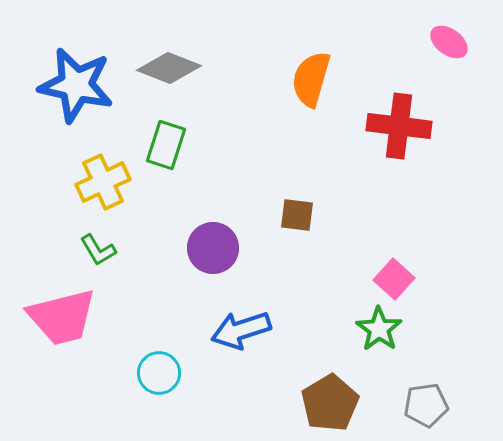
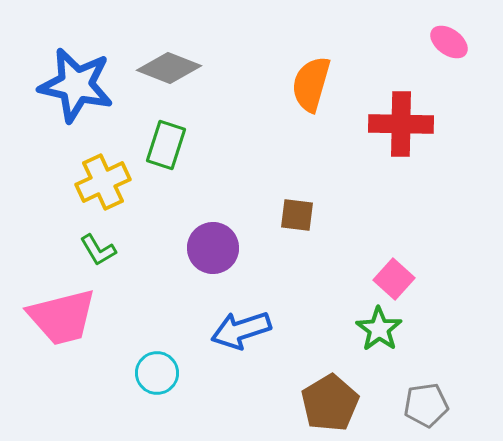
orange semicircle: moved 5 px down
red cross: moved 2 px right, 2 px up; rotated 6 degrees counterclockwise
cyan circle: moved 2 px left
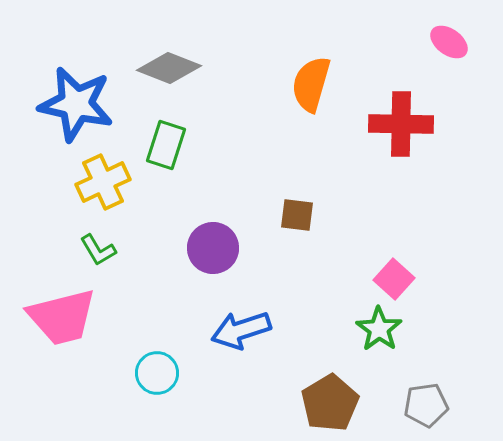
blue star: moved 19 px down
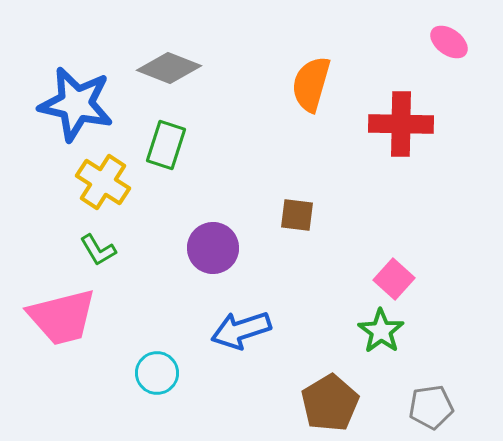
yellow cross: rotated 32 degrees counterclockwise
green star: moved 2 px right, 2 px down
gray pentagon: moved 5 px right, 2 px down
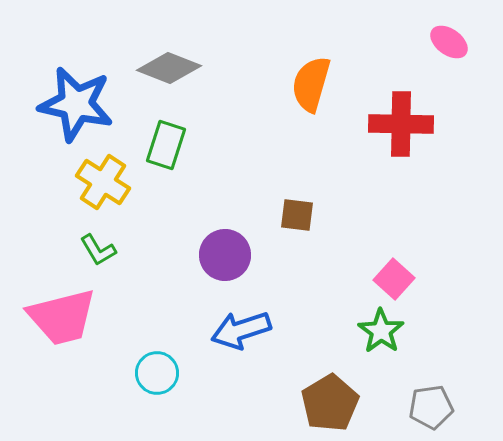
purple circle: moved 12 px right, 7 px down
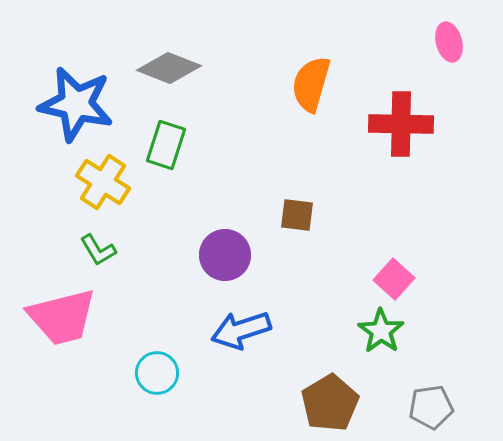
pink ellipse: rotated 39 degrees clockwise
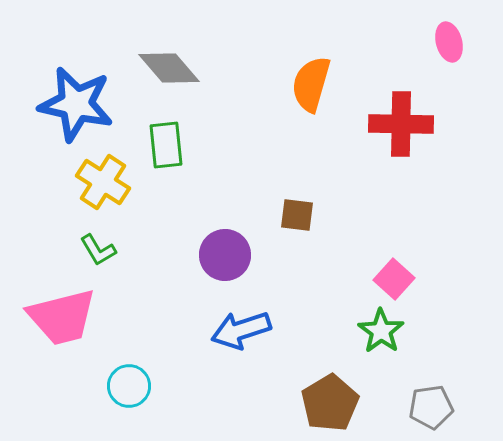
gray diamond: rotated 28 degrees clockwise
green rectangle: rotated 24 degrees counterclockwise
cyan circle: moved 28 px left, 13 px down
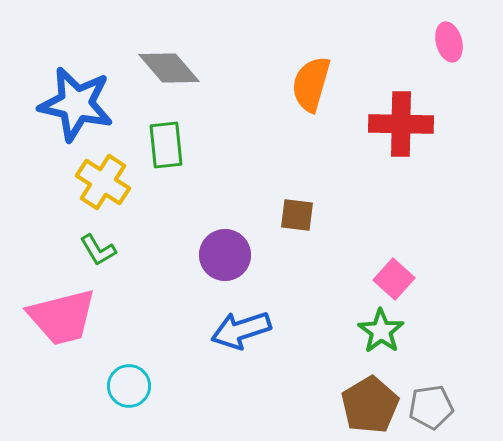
brown pentagon: moved 40 px right, 2 px down
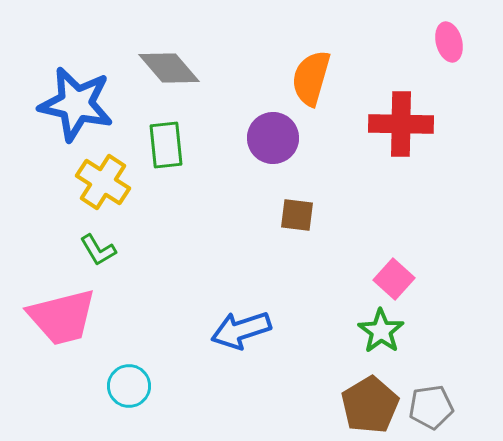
orange semicircle: moved 6 px up
purple circle: moved 48 px right, 117 px up
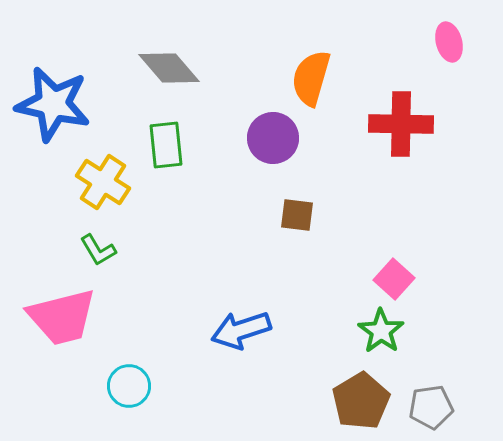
blue star: moved 23 px left
brown pentagon: moved 9 px left, 4 px up
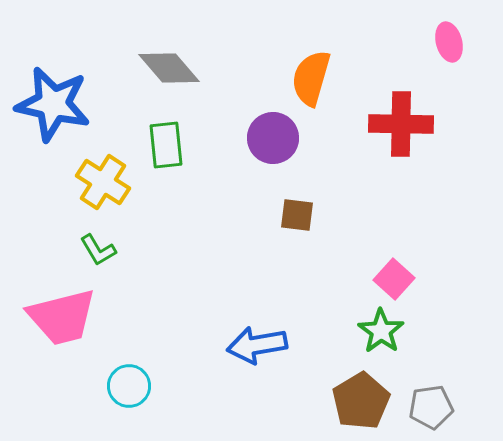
blue arrow: moved 16 px right, 15 px down; rotated 8 degrees clockwise
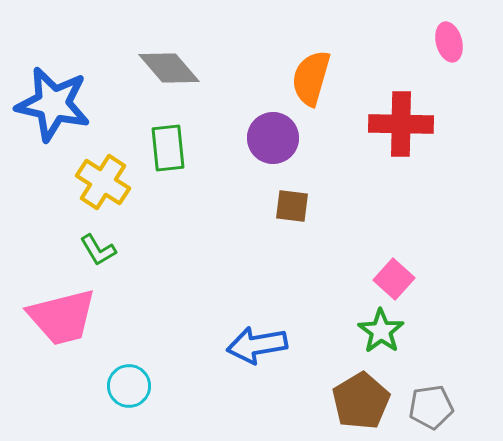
green rectangle: moved 2 px right, 3 px down
brown square: moved 5 px left, 9 px up
